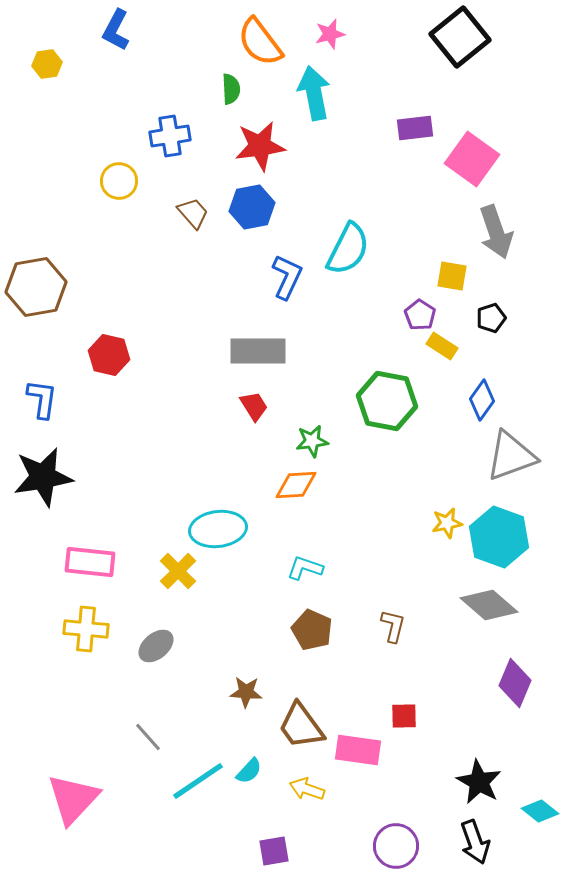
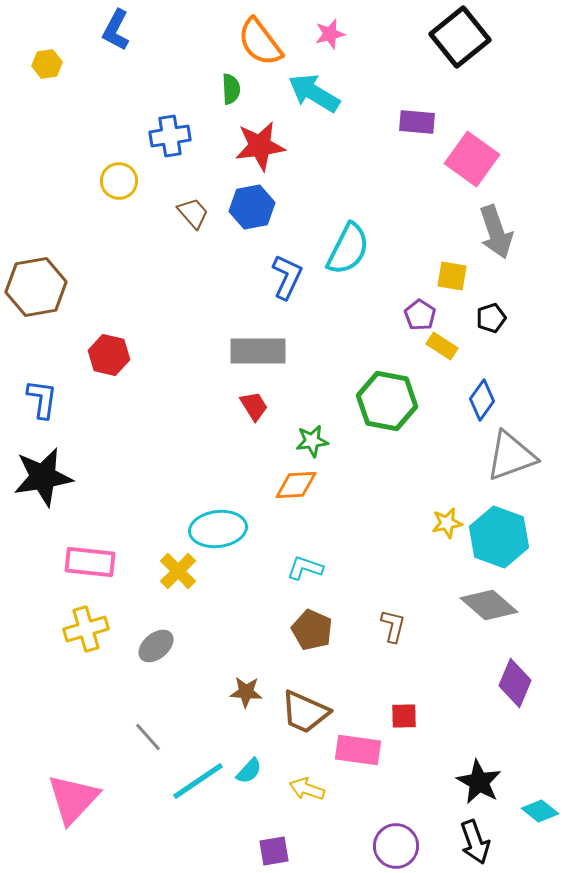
cyan arrow at (314, 93): rotated 48 degrees counterclockwise
purple rectangle at (415, 128): moved 2 px right, 6 px up; rotated 12 degrees clockwise
yellow cross at (86, 629): rotated 21 degrees counterclockwise
brown trapezoid at (301, 726): moved 4 px right, 14 px up; rotated 30 degrees counterclockwise
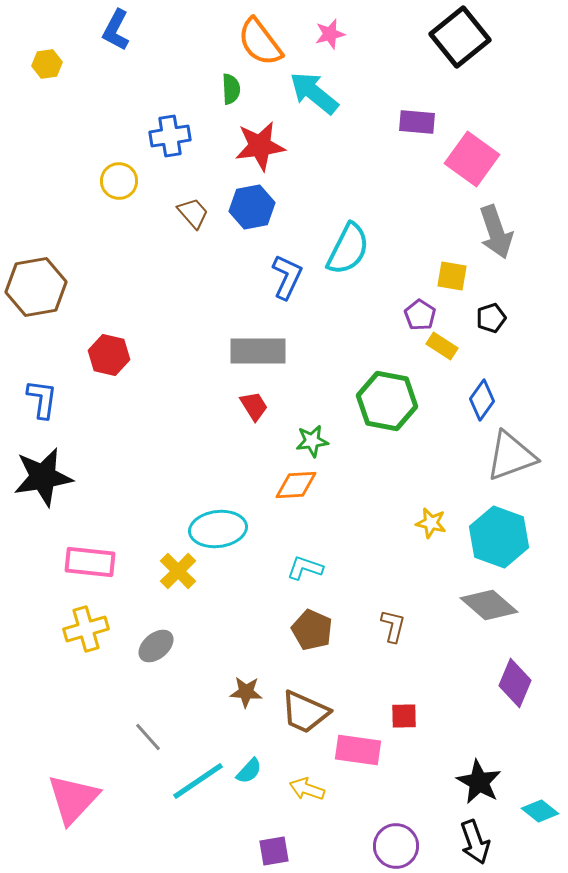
cyan arrow at (314, 93): rotated 8 degrees clockwise
yellow star at (447, 523): moved 16 px left; rotated 24 degrees clockwise
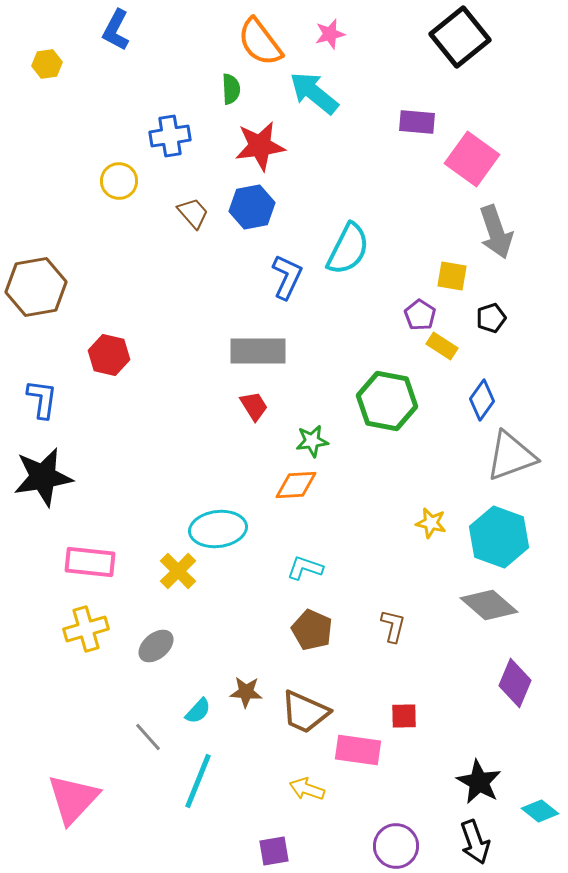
cyan semicircle at (249, 771): moved 51 px left, 60 px up
cyan line at (198, 781): rotated 34 degrees counterclockwise
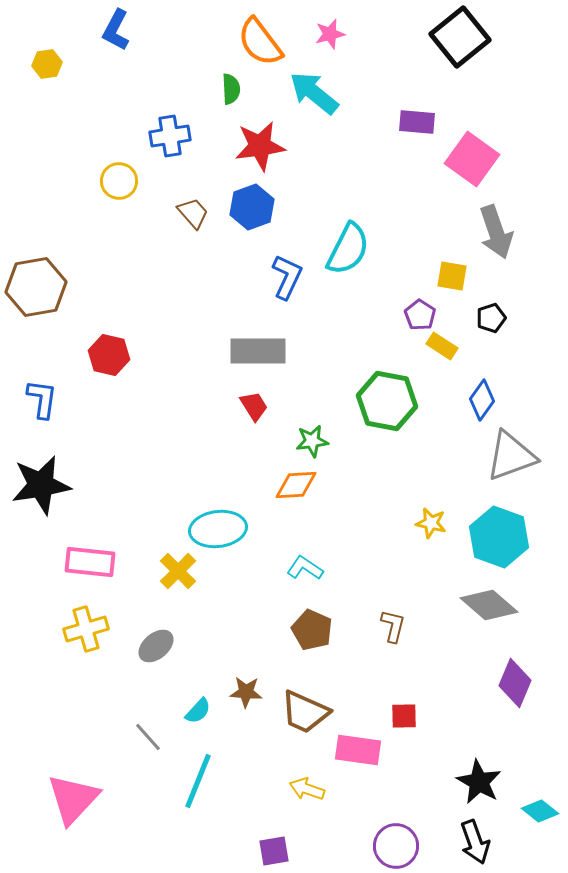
blue hexagon at (252, 207): rotated 9 degrees counterclockwise
black star at (43, 477): moved 2 px left, 8 px down
cyan L-shape at (305, 568): rotated 15 degrees clockwise
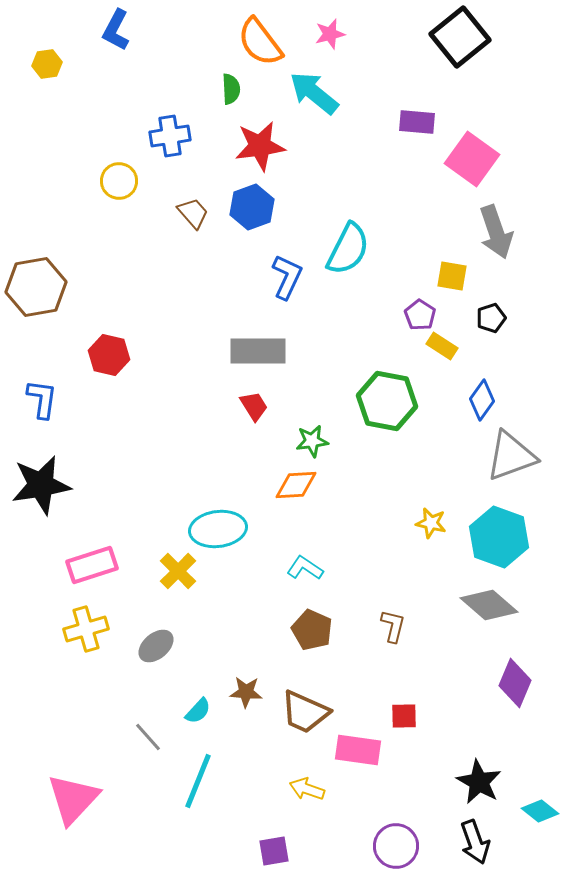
pink rectangle at (90, 562): moved 2 px right, 3 px down; rotated 24 degrees counterclockwise
